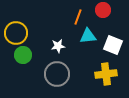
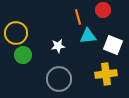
orange line: rotated 35 degrees counterclockwise
gray circle: moved 2 px right, 5 px down
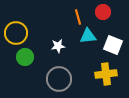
red circle: moved 2 px down
green circle: moved 2 px right, 2 px down
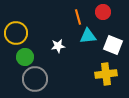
gray circle: moved 24 px left
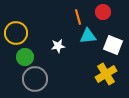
yellow cross: rotated 25 degrees counterclockwise
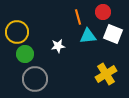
yellow circle: moved 1 px right, 1 px up
white square: moved 11 px up
green circle: moved 3 px up
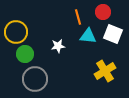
yellow circle: moved 1 px left
cyan triangle: rotated 12 degrees clockwise
yellow cross: moved 1 px left, 3 px up
